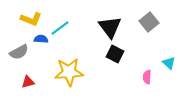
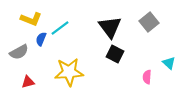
blue semicircle: rotated 72 degrees counterclockwise
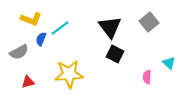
yellow star: moved 2 px down
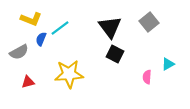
cyan triangle: moved 1 px left, 1 px down; rotated 48 degrees clockwise
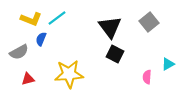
cyan line: moved 3 px left, 10 px up
red triangle: moved 3 px up
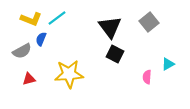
gray semicircle: moved 3 px right, 1 px up
red triangle: moved 1 px right
